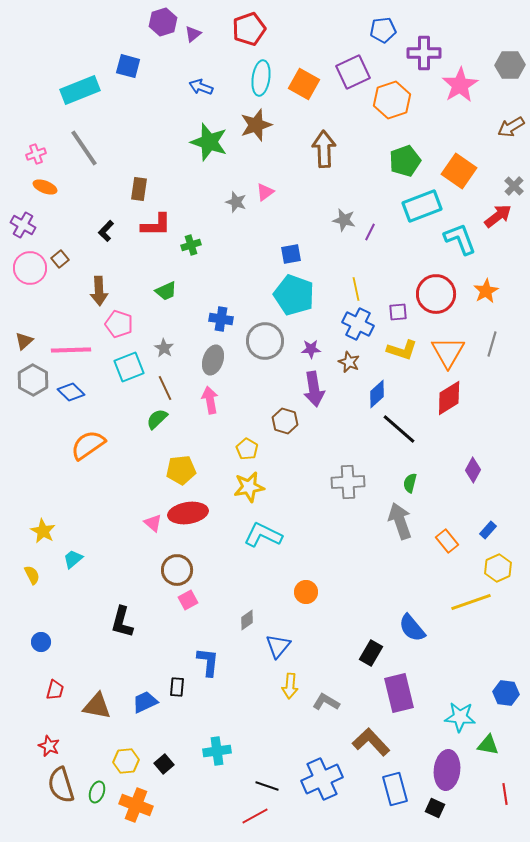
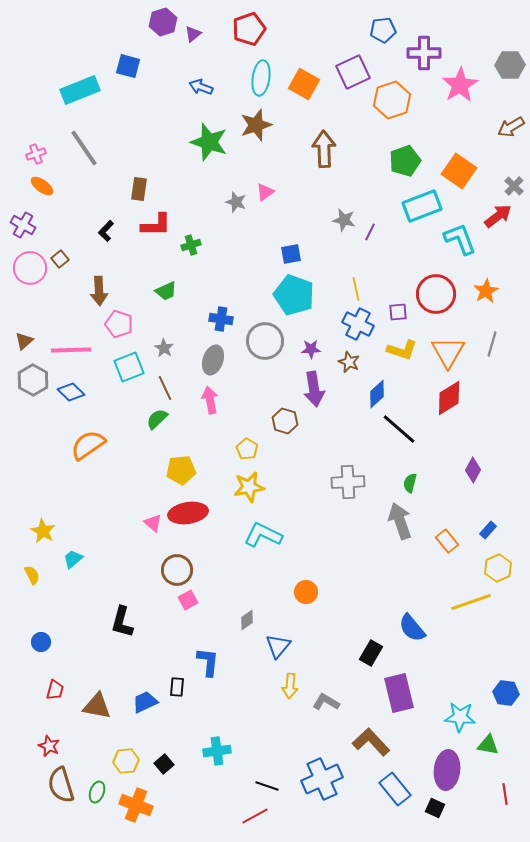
orange ellipse at (45, 187): moved 3 px left, 1 px up; rotated 15 degrees clockwise
blue rectangle at (395, 789): rotated 24 degrees counterclockwise
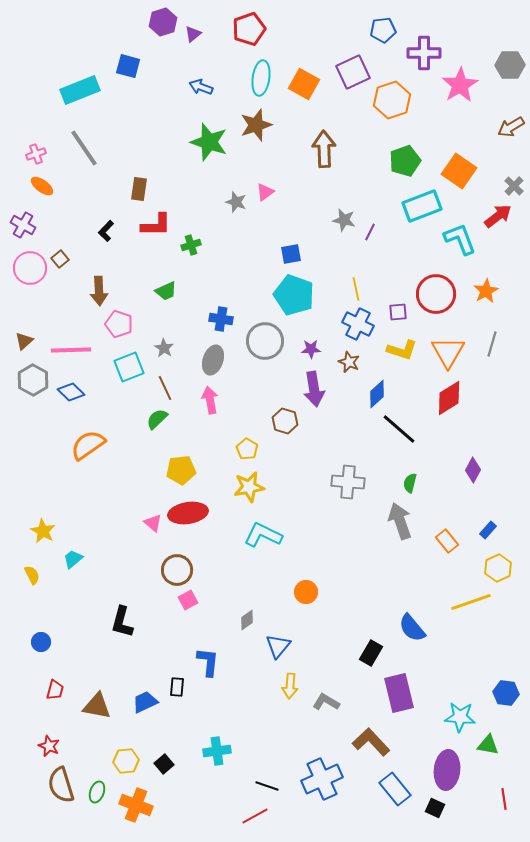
gray cross at (348, 482): rotated 8 degrees clockwise
red line at (505, 794): moved 1 px left, 5 px down
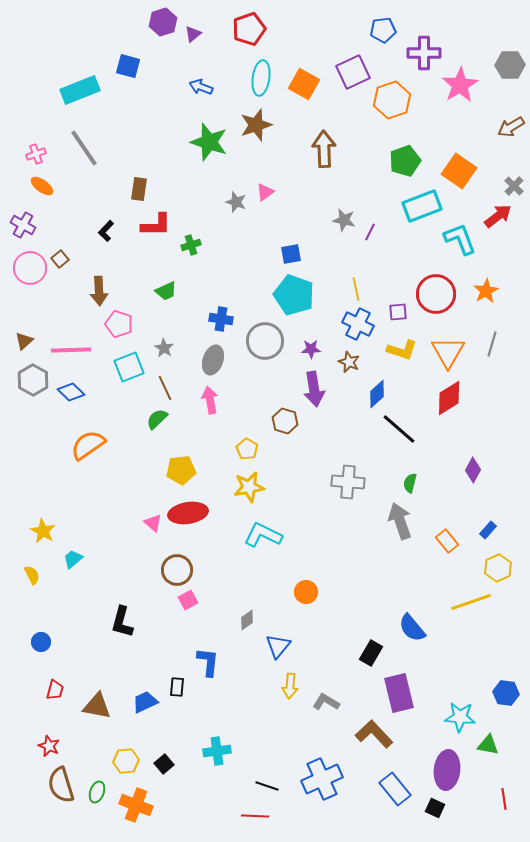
brown L-shape at (371, 742): moved 3 px right, 8 px up
red line at (255, 816): rotated 32 degrees clockwise
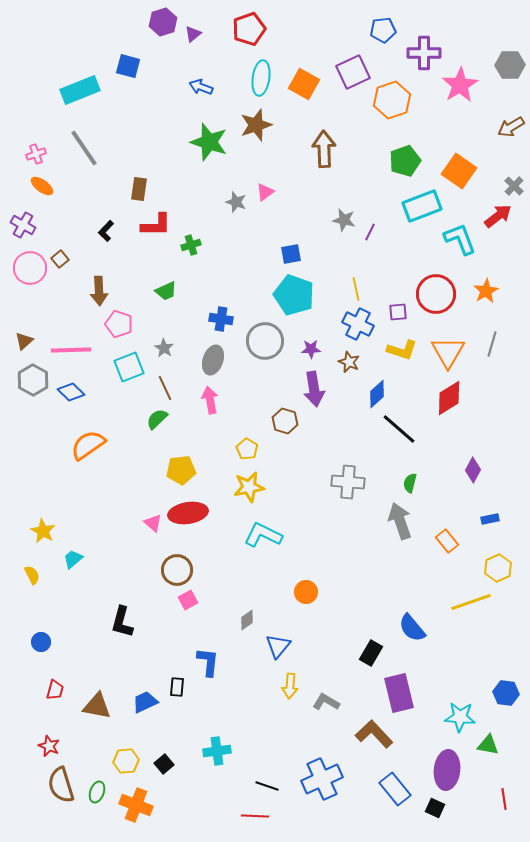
blue rectangle at (488, 530): moved 2 px right, 11 px up; rotated 36 degrees clockwise
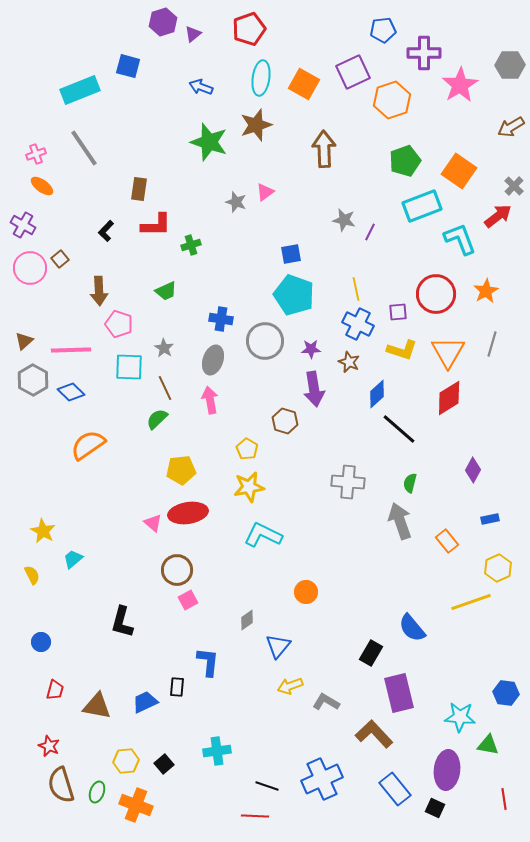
cyan square at (129, 367): rotated 24 degrees clockwise
yellow arrow at (290, 686): rotated 65 degrees clockwise
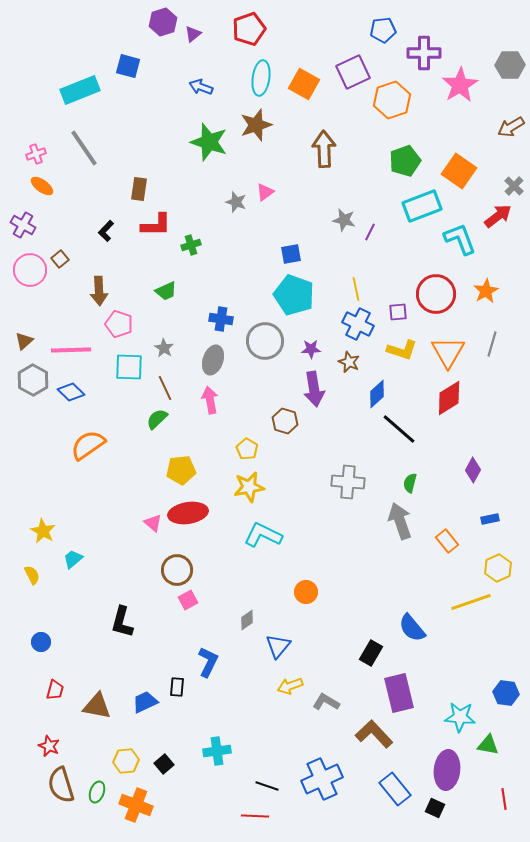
pink circle at (30, 268): moved 2 px down
blue L-shape at (208, 662): rotated 20 degrees clockwise
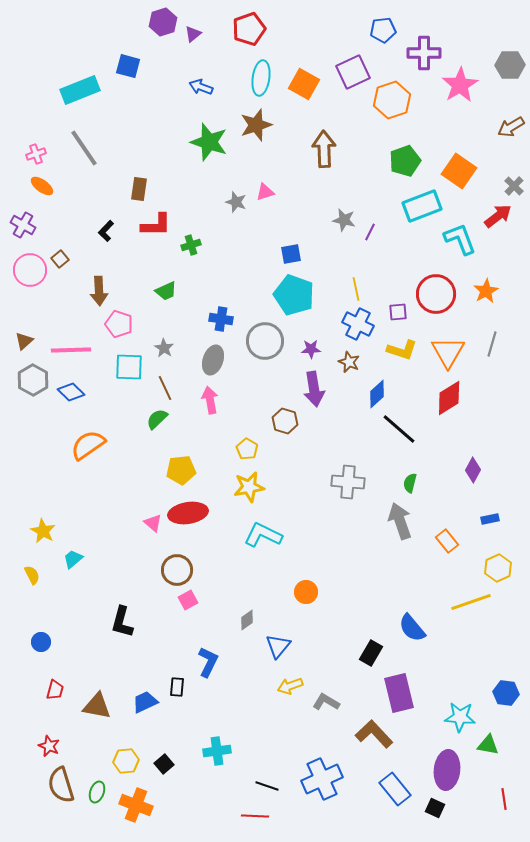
pink triangle at (265, 192): rotated 18 degrees clockwise
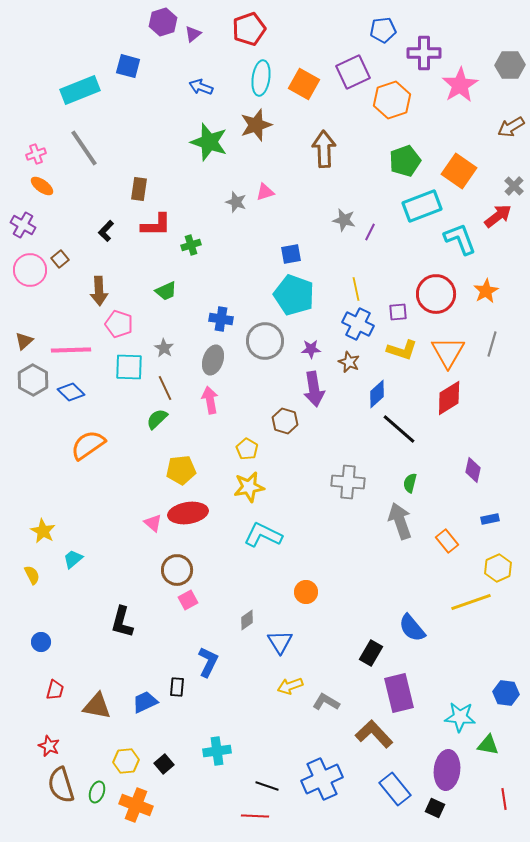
purple diamond at (473, 470): rotated 15 degrees counterclockwise
blue triangle at (278, 646): moved 2 px right, 4 px up; rotated 12 degrees counterclockwise
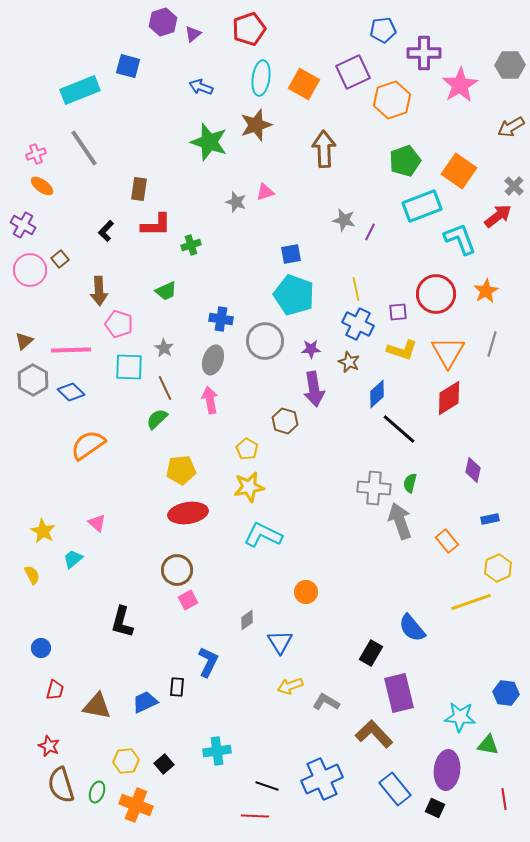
gray cross at (348, 482): moved 26 px right, 6 px down
pink triangle at (153, 523): moved 56 px left
blue circle at (41, 642): moved 6 px down
